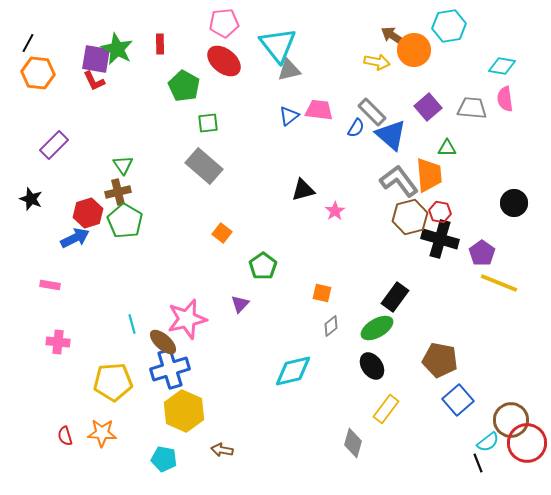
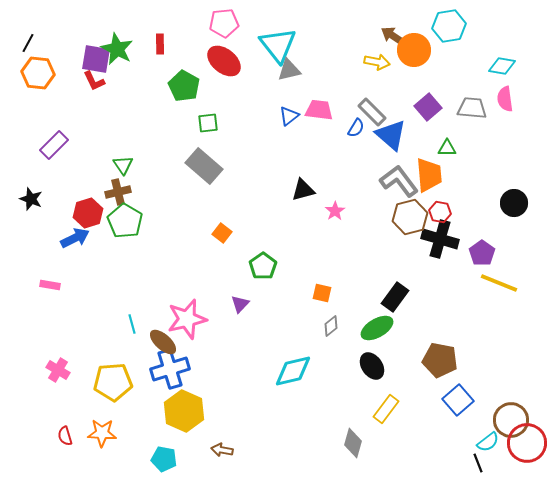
pink cross at (58, 342): moved 28 px down; rotated 25 degrees clockwise
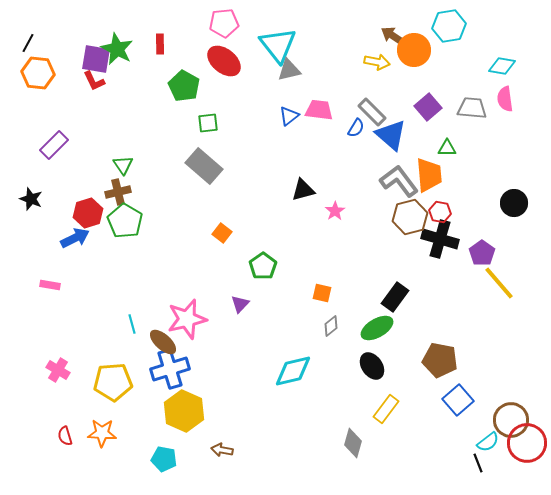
yellow line at (499, 283): rotated 27 degrees clockwise
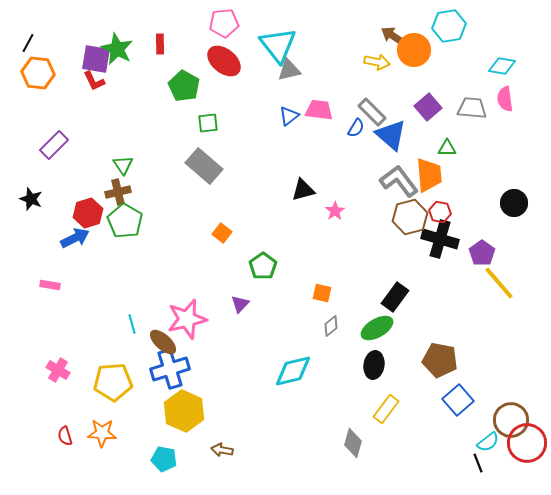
black ellipse at (372, 366): moved 2 px right, 1 px up; rotated 44 degrees clockwise
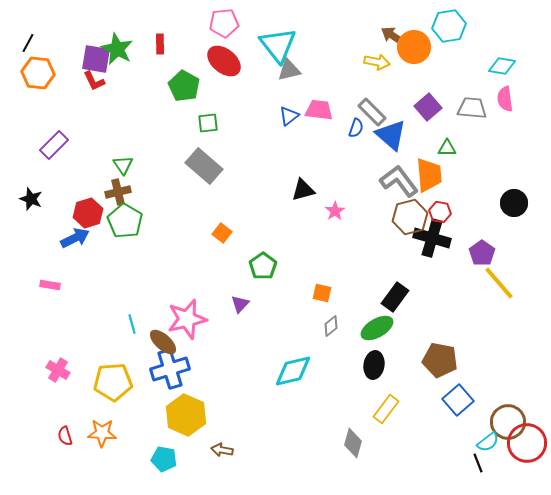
orange circle at (414, 50): moved 3 px up
blue semicircle at (356, 128): rotated 12 degrees counterclockwise
black cross at (440, 239): moved 8 px left, 1 px up
yellow hexagon at (184, 411): moved 2 px right, 4 px down
brown circle at (511, 420): moved 3 px left, 2 px down
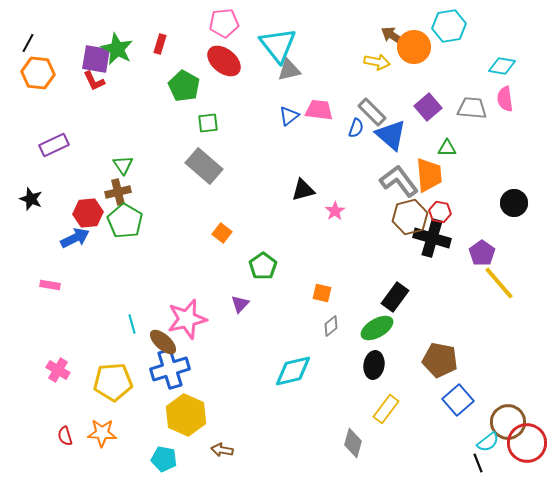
red rectangle at (160, 44): rotated 18 degrees clockwise
purple rectangle at (54, 145): rotated 20 degrees clockwise
red hexagon at (88, 213): rotated 12 degrees clockwise
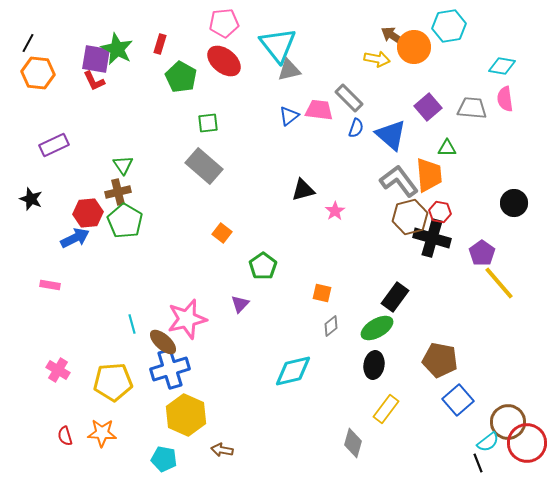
yellow arrow at (377, 62): moved 3 px up
green pentagon at (184, 86): moved 3 px left, 9 px up
gray rectangle at (372, 112): moved 23 px left, 14 px up
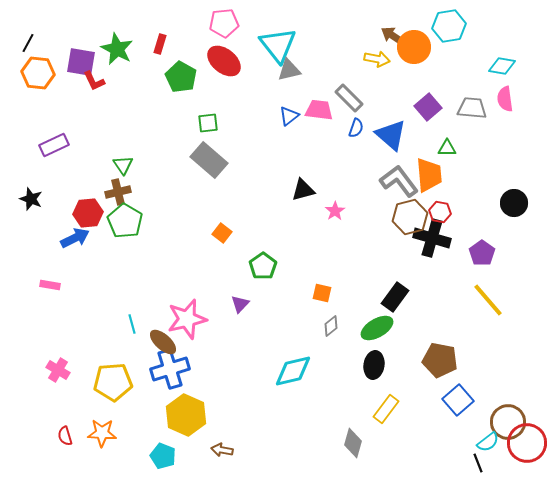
purple square at (96, 59): moved 15 px left, 3 px down
gray rectangle at (204, 166): moved 5 px right, 6 px up
yellow line at (499, 283): moved 11 px left, 17 px down
cyan pentagon at (164, 459): moved 1 px left, 3 px up; rotated 10 degrees clockwise
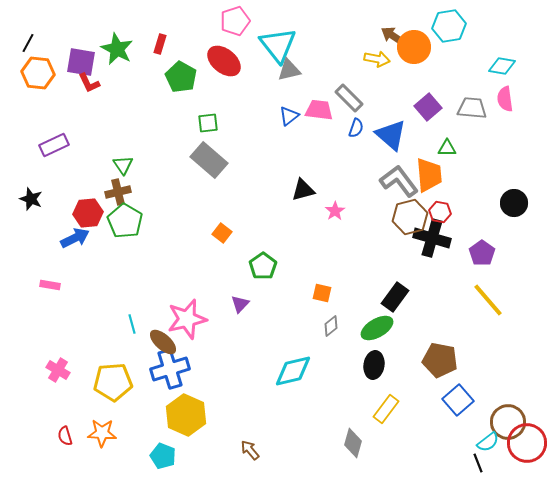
pink pentagon at (224, 23): moved 11 px right, 2 px up; rotated 12 degrees counterclockwise
red L-shape at (94, 81): moved 5 px left, 2 px down
brown arrow at (222, 450): moved 28 px right; rotated 40 degrees clockwise
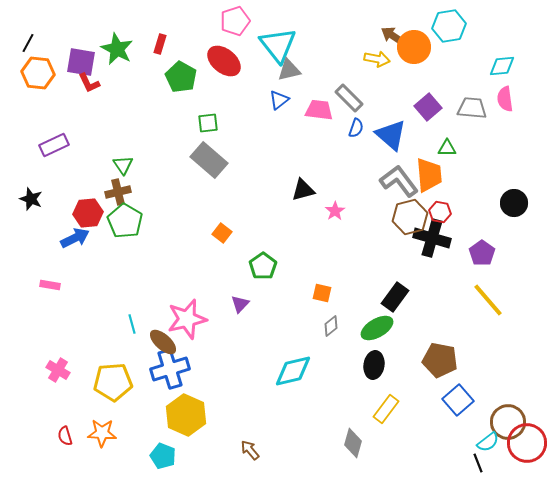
cyan diamond at (502, 66): rotated 16 degrees counterclockwise
blue triangle at (289, 116): moved 10 px left, 16 px up
